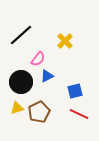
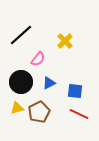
blue triangle: moved 2 px right, 7 px down
blue square: rotated 21 degrees clockwise
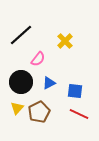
yellow triangle: rotated 32 degrees counterclockwise
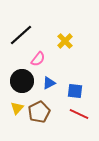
black circle: moved 1 px right, 1 px up
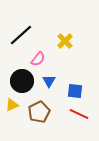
blue triangle: moved 2 px up; rotated 32 degrees counterclockwise
yellow triangle: moved 5 px left, 3 px up; rotated 24 degrees clockwise
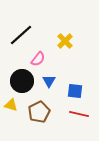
yellow triangle: moved 1 px left; rotated 40 degrees clockwise
red line: rotated 12 degrees counterclockwise
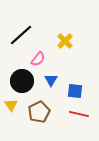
blue triangle: moved 2 px right, 1 px up
yellow triangle: rotated 40 degrees clockwise
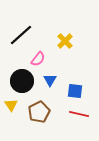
blue triangle: moved 1 px left
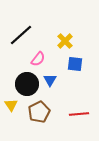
black circle: moved 5 px right, 3 px down
blue square: moved 27 px up
red line: rotated 18 degrees counterclockwise
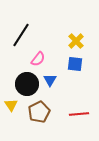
black line: rotated 15 degrees counterclockwise
yellow cross: moved 11 px right
